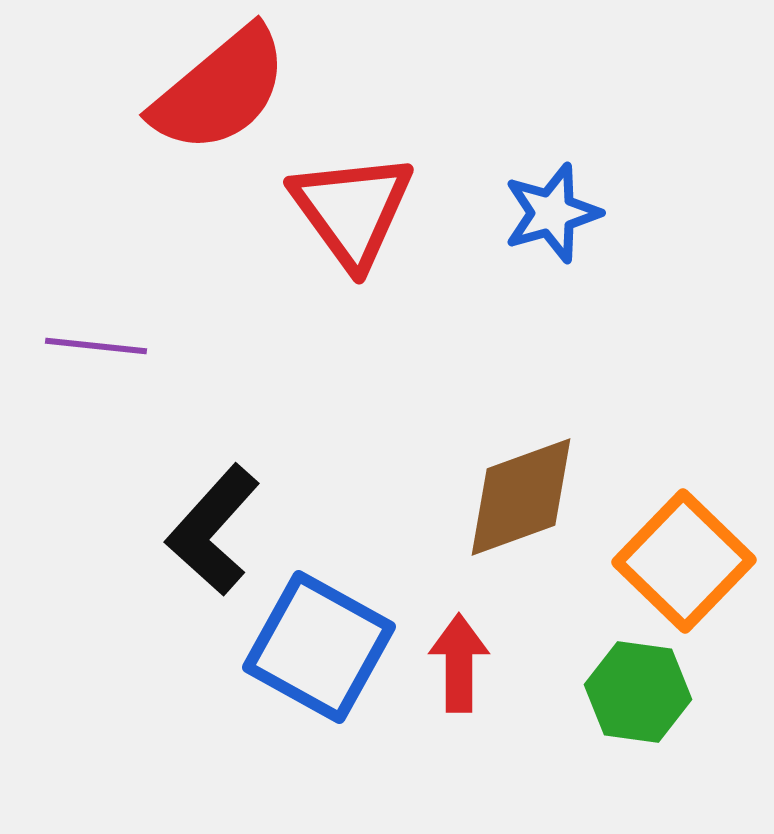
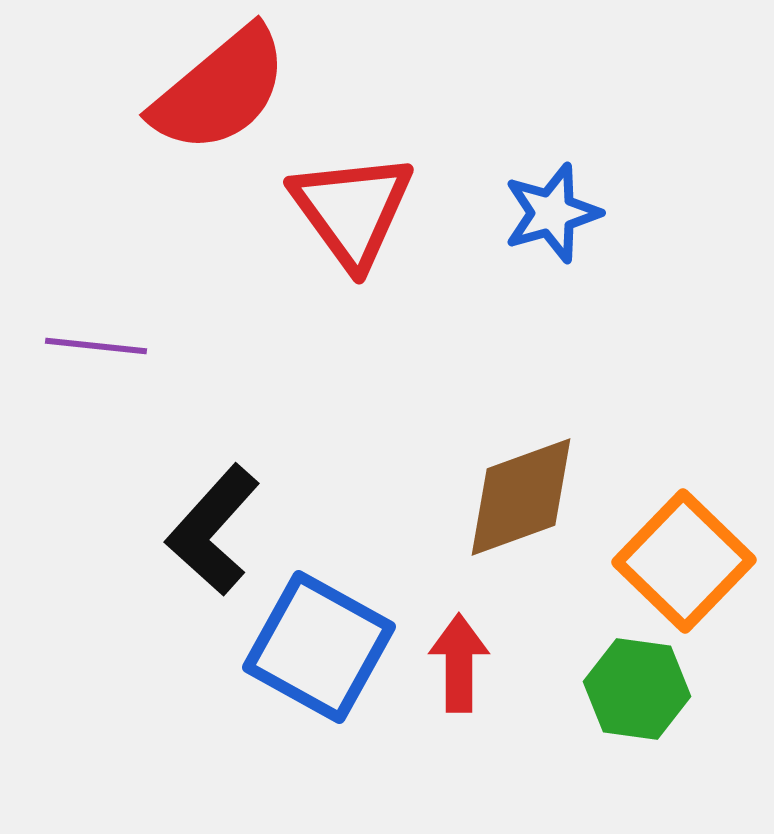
green hexagon: moved 1 px left, 3 px up
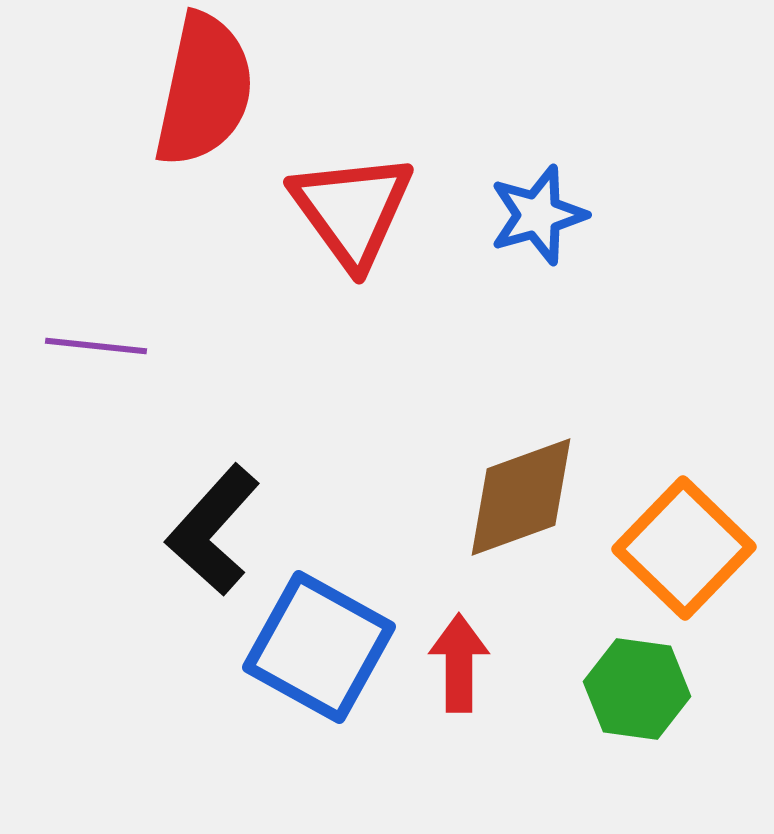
red semicircle: moved 16 px left; rotated 38 degrees counterclockwise
blue star: moved 14 px left, 2 px down
orange square: moved 13 px up
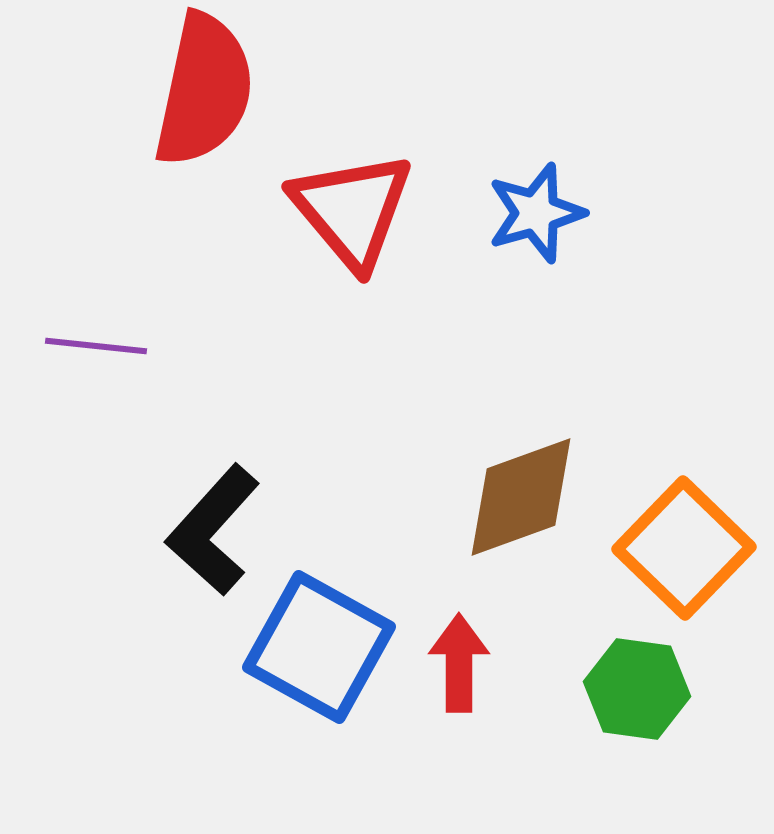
red triangle: rotated 4 degrees counterclockwise
blue star: moved 2 px left, 2 px up
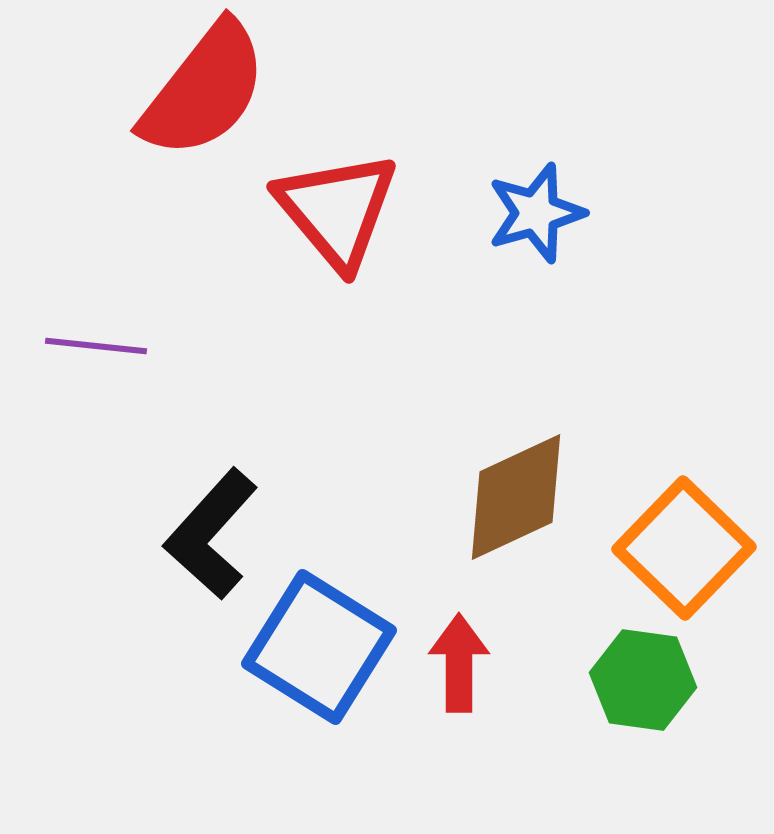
red semicircle: rotated 26 degrees clockwise
red triangle: moved 15 px left
brown diamond: moved 5 px left; rotated 5 degrees counterclockwise
black L-shape: moved 2 px left, 4 px down
blue square: rotated 3 degrees clockwise
green hexagon: moved 6 px right, 9 px up
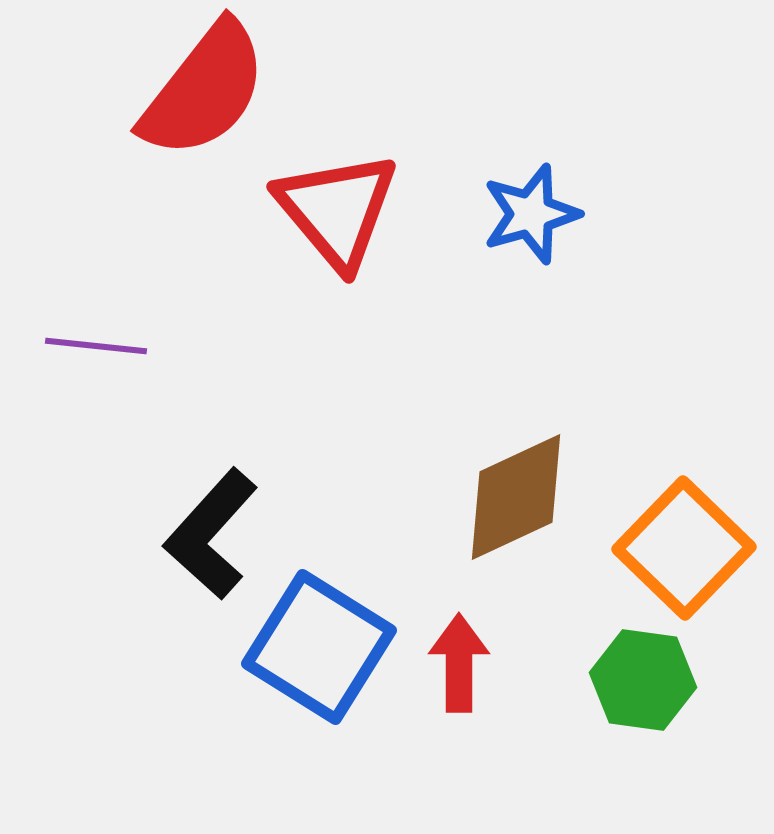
blue star: moved 5 px left, 1 px down
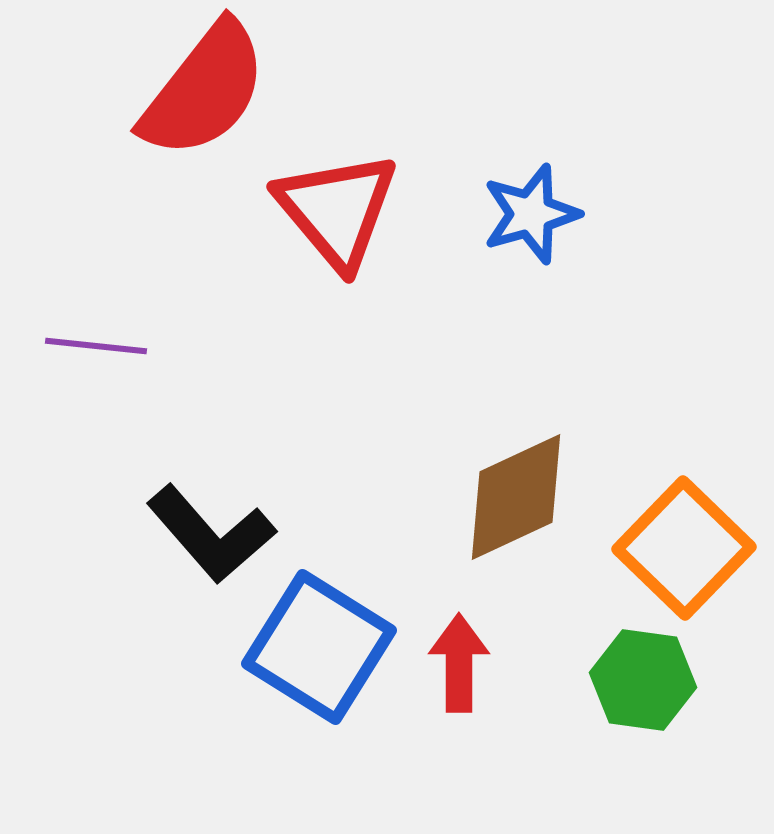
black L-shape: rotated 83 degrees counterclockwise
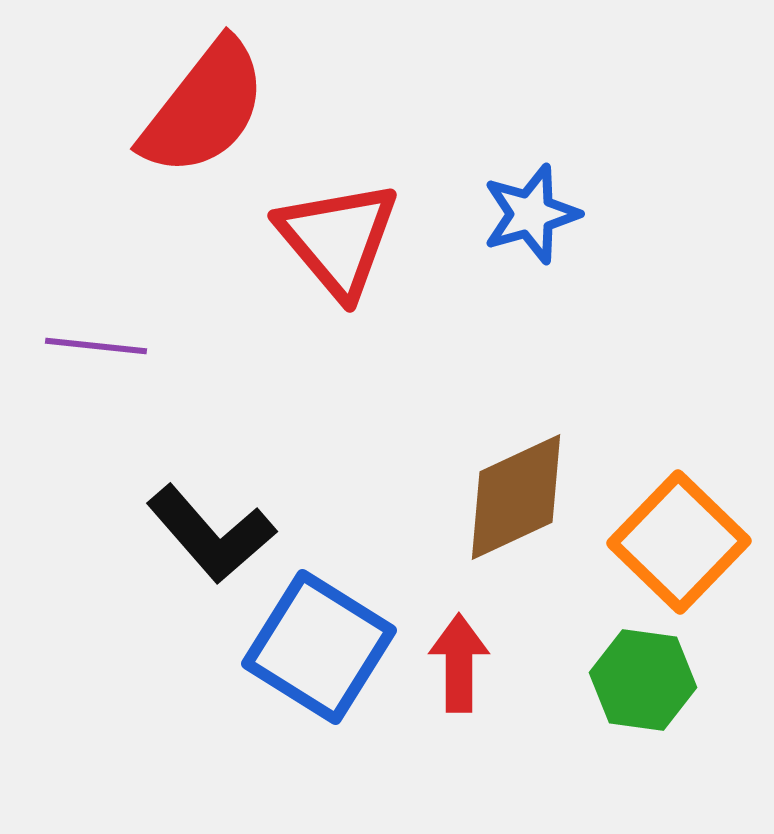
red semicircle: moved 18 px down
red triangle: moved 1 px right, 29 px down
orange square: moved 5 px left, 6 px up
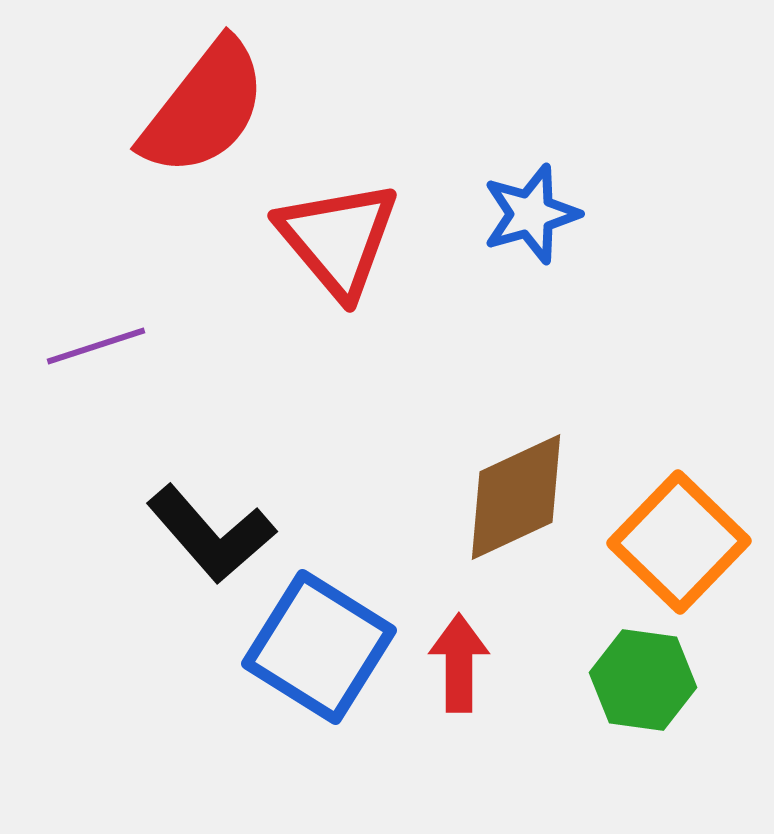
purple line: rotated 24 degrees counterclockwise
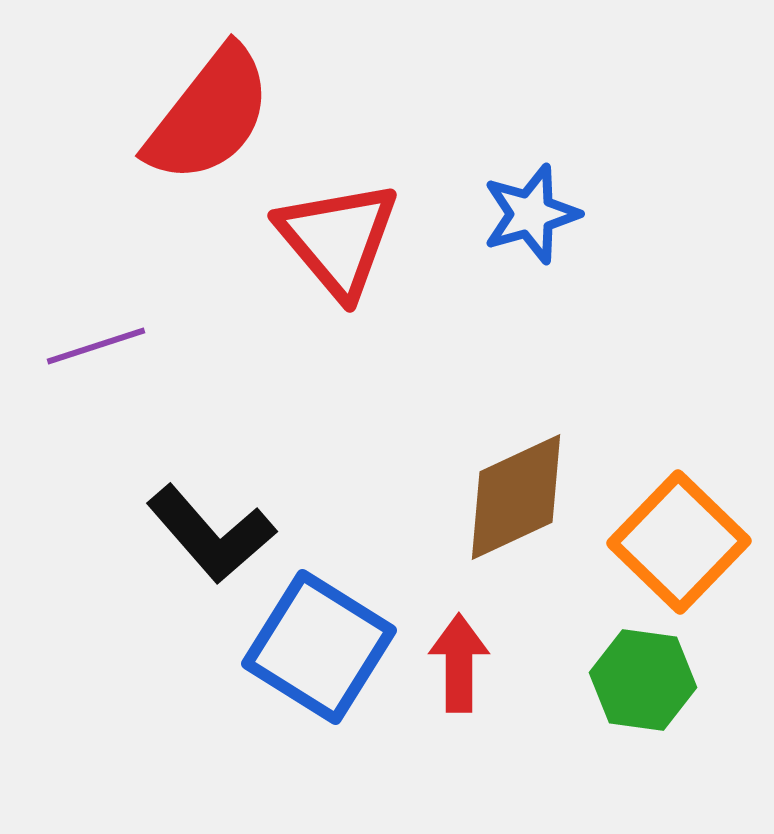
red semicircle: moved 5 px right, 7 px down
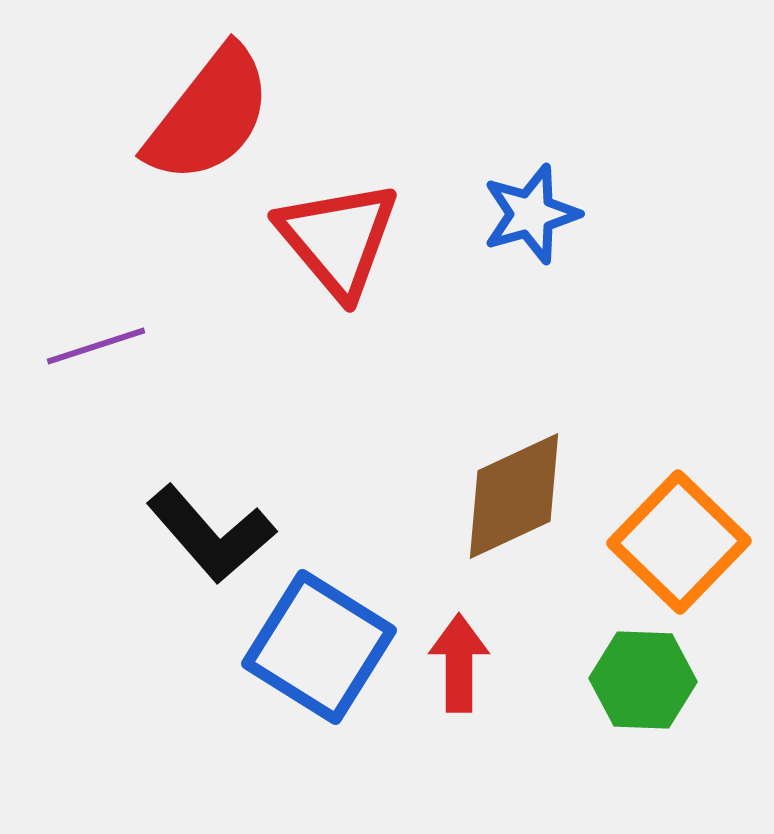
brown diamond: moved 2 px left, 1 px up
green hexagon: rotated 6 degrees counterclockwise
